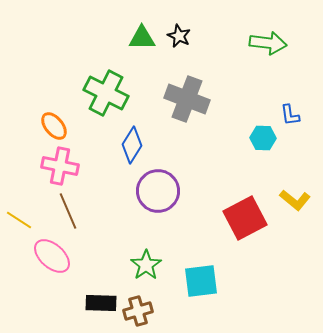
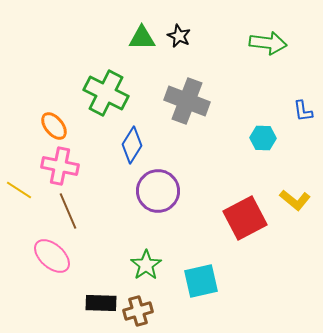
gray cross: moved 2 px down
blue L-shape: moved 13 px right, 4 px up
yellow line: moved 30 px up
cyan square: rotated 6 degrees counterclockwise
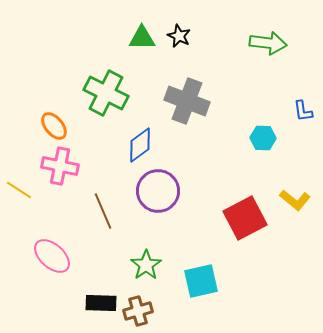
blue diamond: moved 8 px right; rotated 21 degrees clockwise
brown line: moved 35 px right
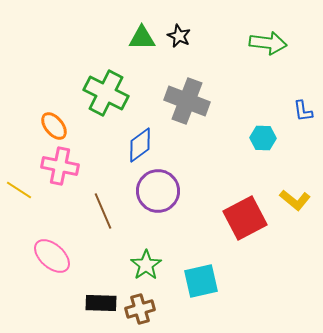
brown cross: moved 2 px right, 2 px up
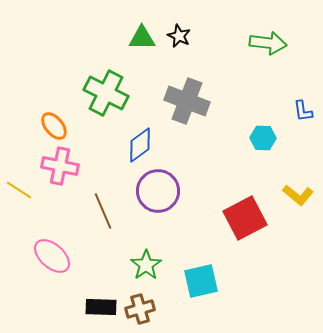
yellow L-shape: moved 3 px right, 5 px up
black rectangle: moved 4 px down
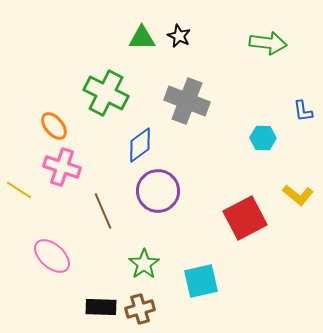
pink cross: moved 2 px right, 1 px down; rotated 6 degrees clockwise
green star: moved 2 px left, 1 px up
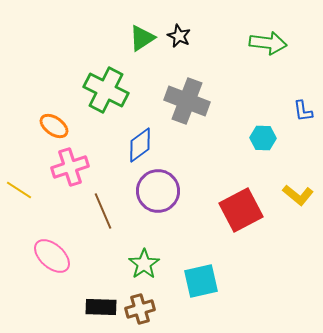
green triangle: rotated 32 degrees counterclockwise
green cross: moved 3 px up
orange ellipse: rotated 16 degrees counterclockwise
pink cross: moved 8 px right; rotated 36 degrees counterclockwise
red square: moved 4 px left, 8 px up
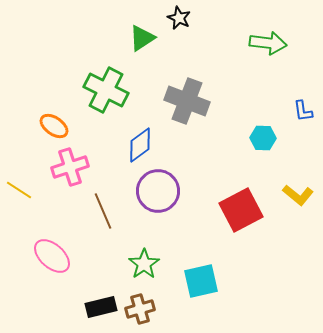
black star: moved 18 px up
black rectangle: rotated 16 degrees counterclockwise
